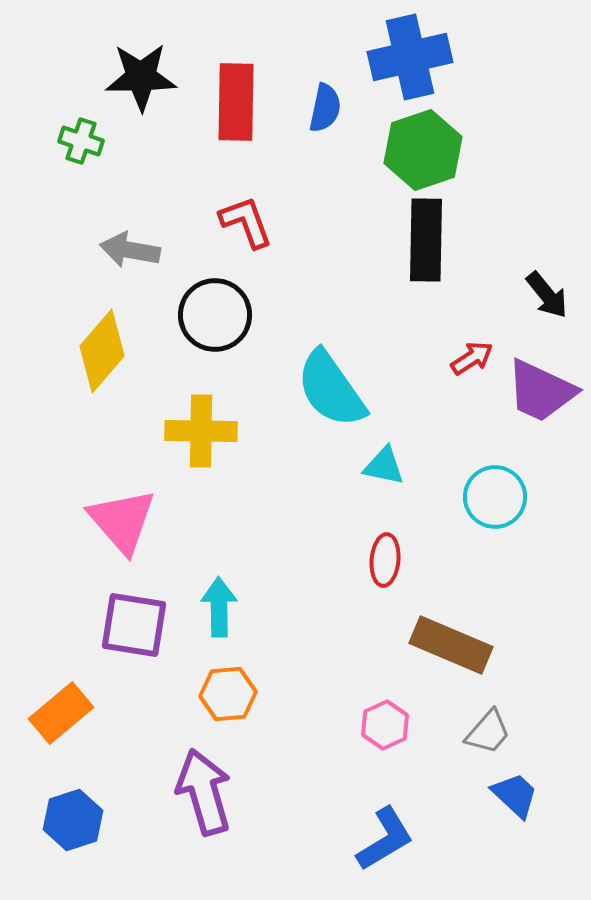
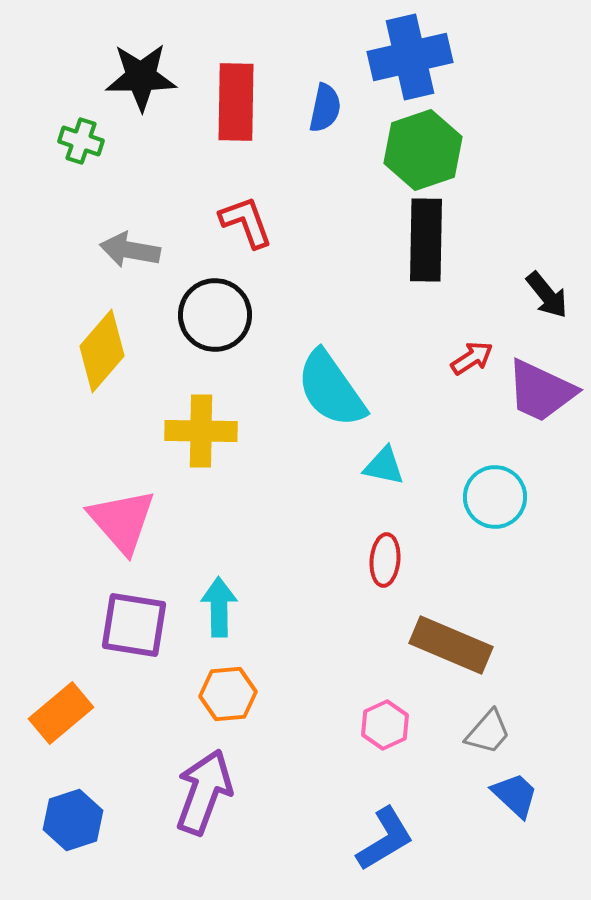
purple arrow: rotated 36 degrees clockwise
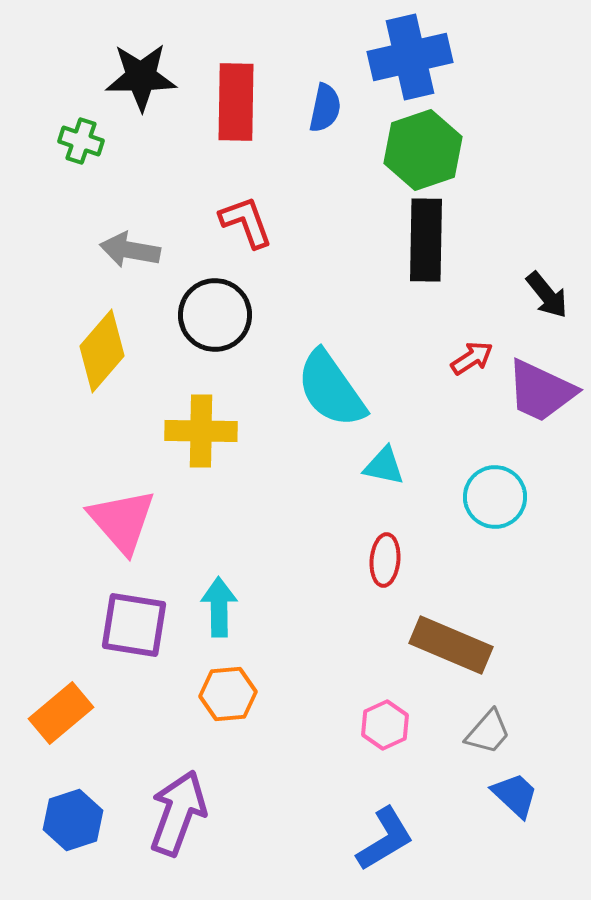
purple arrow: moved 26 px left, 21 px down
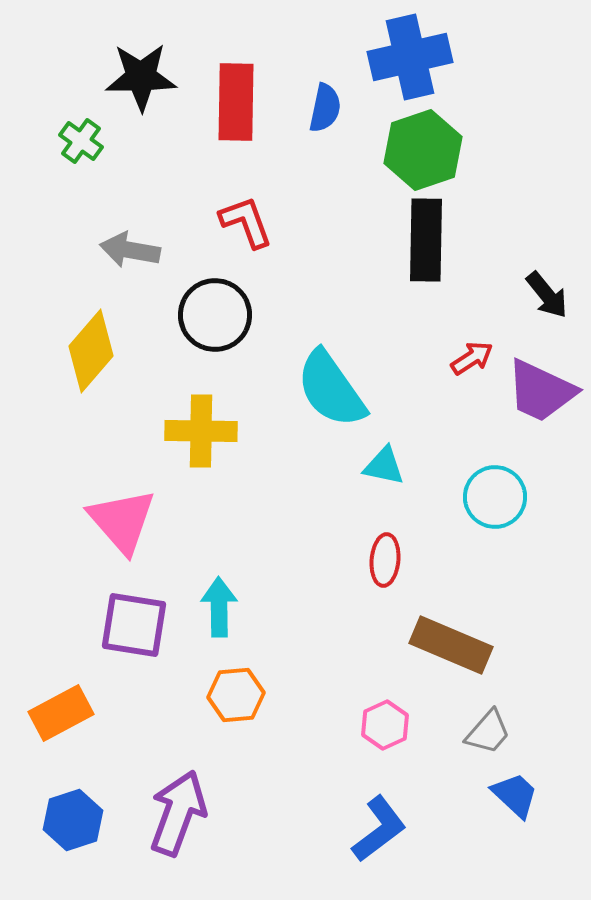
green cross: rotated 18 degrees clockwise
yellow diamond: moved 11 px left
orange hexagon: moved 8 px right, 1 px down
orange rectangle: rotated 12 degrees clockwise
blue L-shape: moved 6 px left, 10 px up; rotated 6 degrees counterclockwise
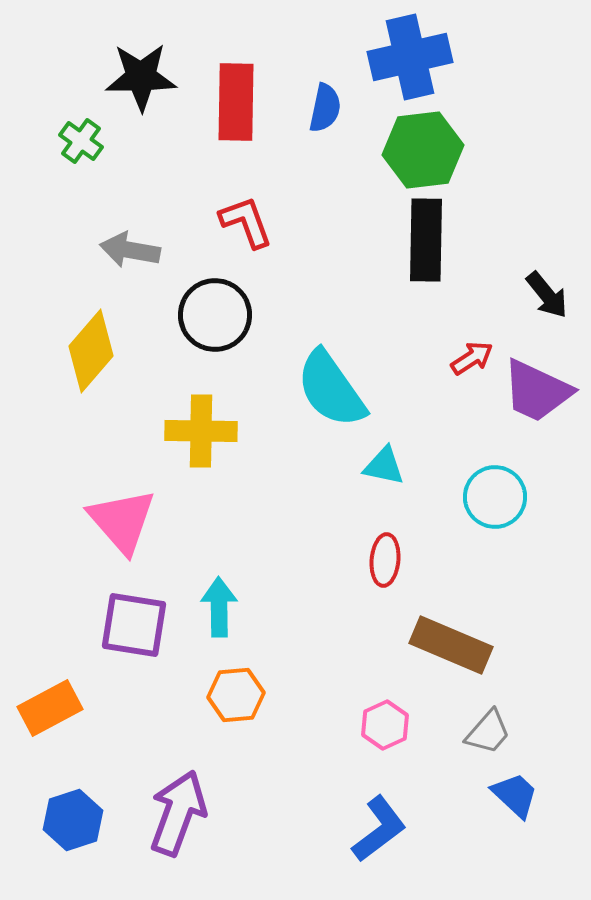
green hexagon: rotated 12 degrees clockwise
purple trapezoid: moved 4 px left
orange rectangle: moved 11 px left, 5 px up
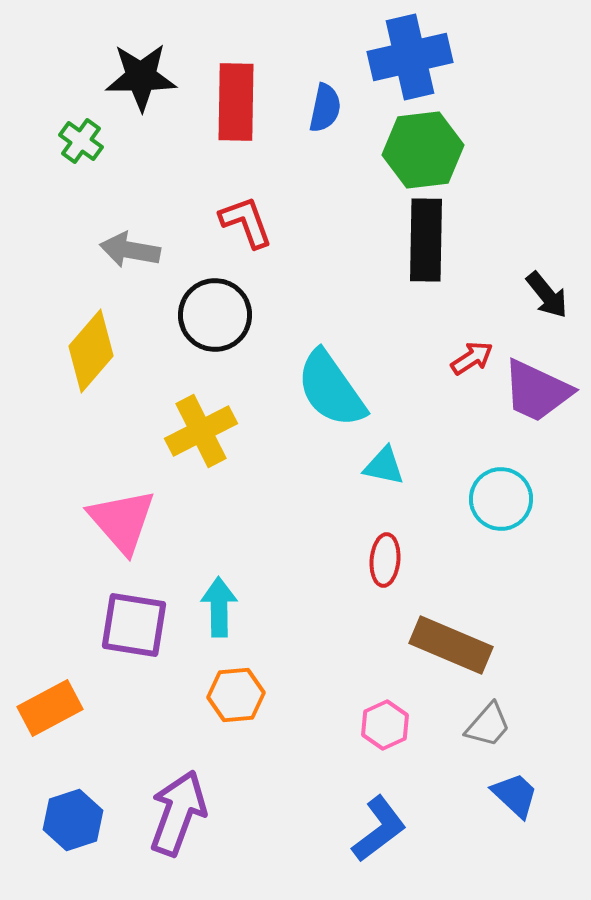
yellow cross: rotated 28 degrees counterclockwise
cyan circle: moved 6 px right, 2 px down
gray trapezoid: moved 7 px up
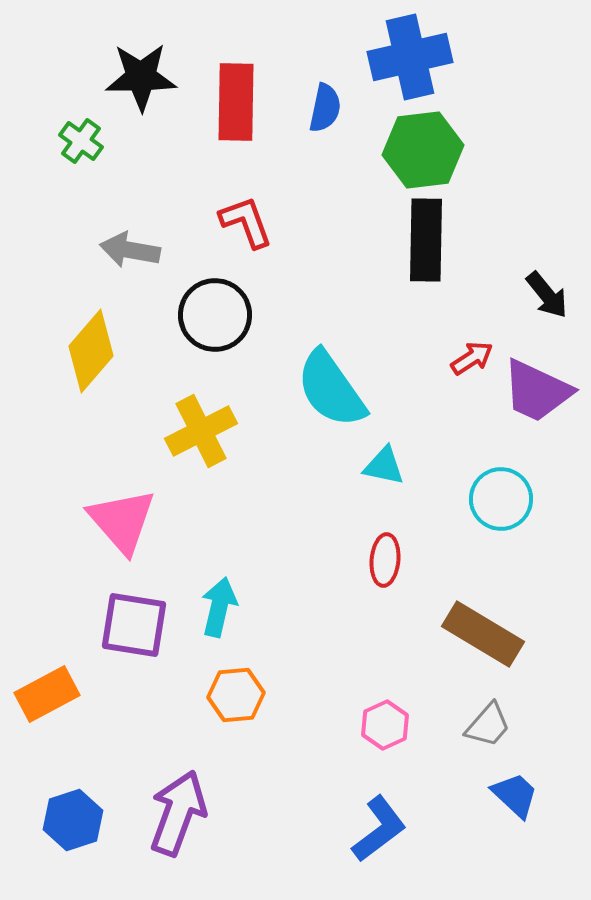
cyan arrow: rotated 14 degrees clockwise
brown rectangle: moved 32 px right, 11 px up; rotated 8 degrees clockwise
orange rectangle: moved 3 px left, 14 px up
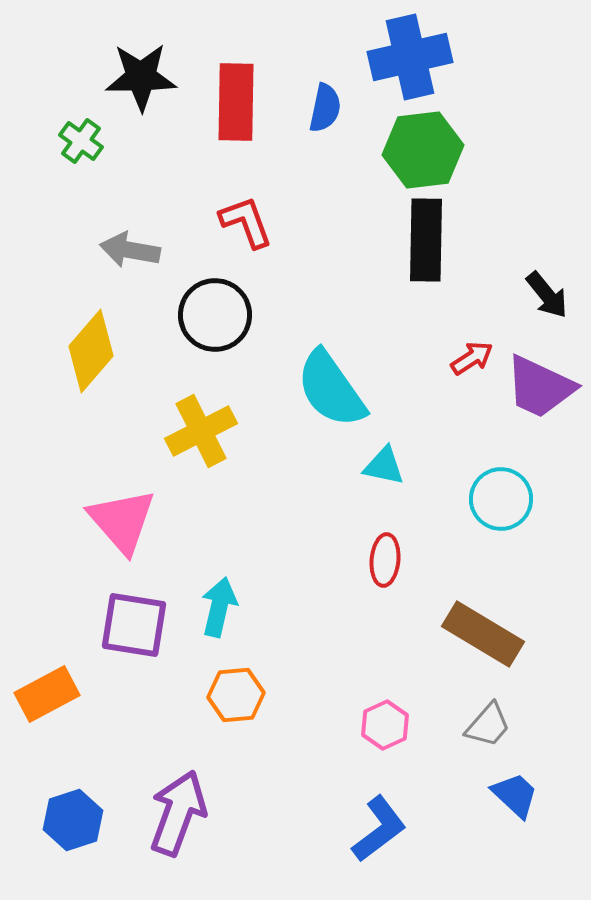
purple trapezoid: moved 3 px right, 4 px up
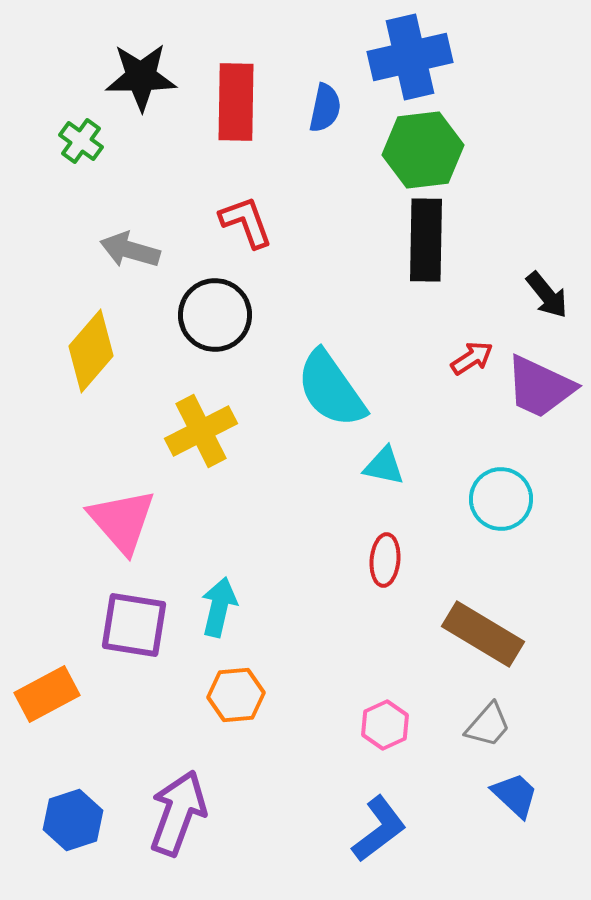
gray arrow: rotated 6 degrees clockwise
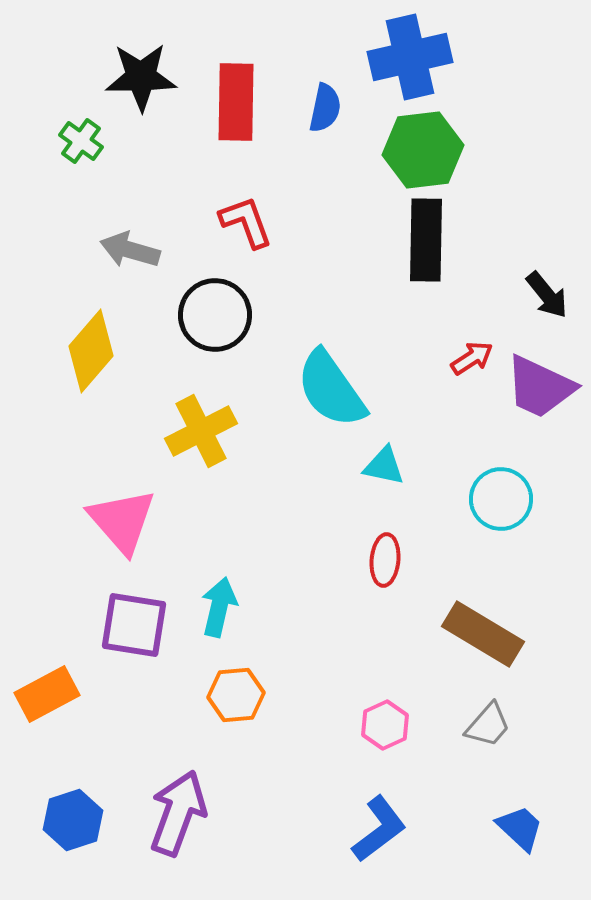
blue trapezoid: moved 5 px right, 33 px down
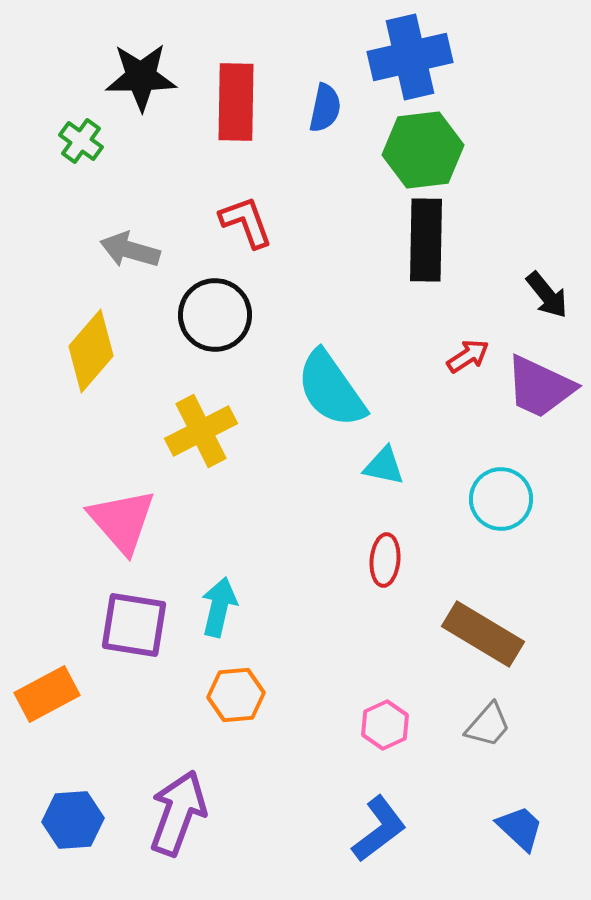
red arrow: moved 4 px left, 2 px up
blue hexagon: rotated 14 degrees clockwise
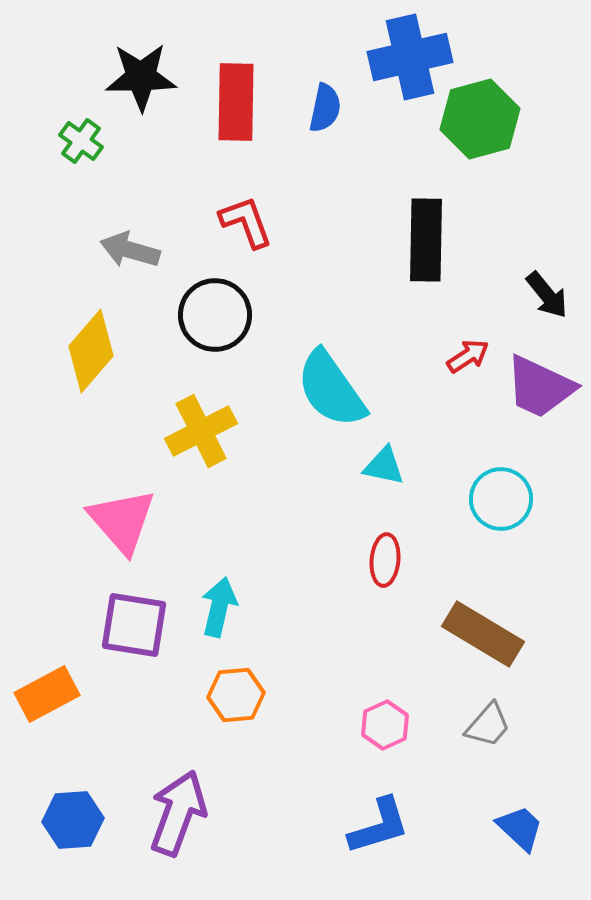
green hexagon: moved 57 px right, 31 px up; rotated 8 degrees counterclockwise
blue L-shape: moved 3 px up; rotated 20 degrees clockwise
